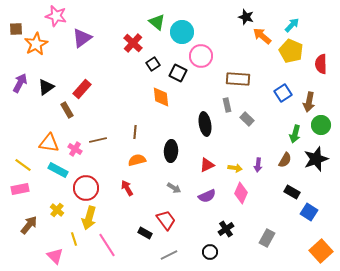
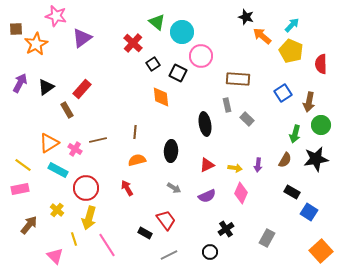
orange triangle at (49, 143): rotated 40 degrees counterclockwise
black star at (316, 159): rotated 10 degrees clockwise
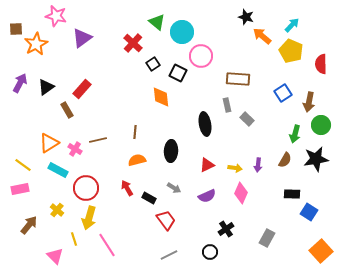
black rectangle at (292, 192): moved 2 px down; rotated 28 degrees counterclockwise
black rectangle at (145, 233): moved 4 px right, 35 px up
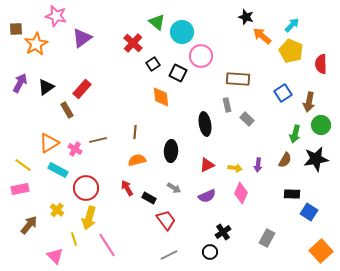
black cross at (226, 229): moved 3 px left, 3 px down
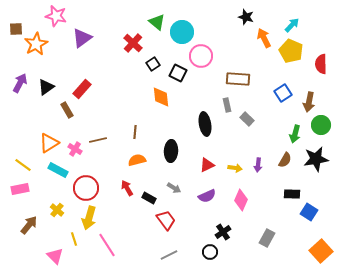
orange arrow at (262, 36): moved 2 px right, 2 px down; rotated 24 degrees clockwise
pink diamond at (241, 193): moved 7 px down
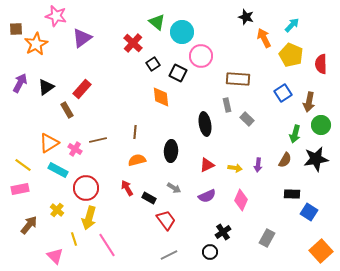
yellow pentagon at (291, 51): moved 4 px down
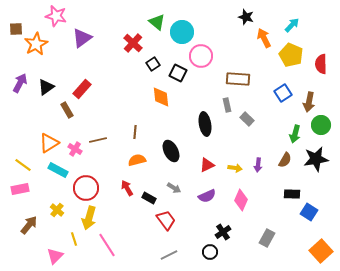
black ellipse at (171, 151): rotated 30 degrees counterclockwise
pink triangle at (55, 256): rotated 30 degrees clockwise
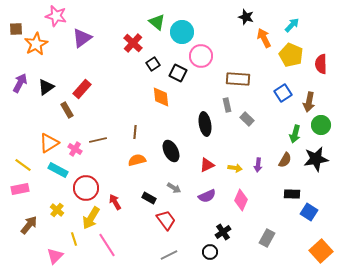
red arrow at (127, 188): moved 12 px left, 14 px down
yellow arrow at (89, 218): moved 2 px right; rotated 15 degrees clockwise
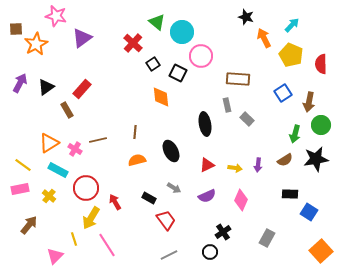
brown semicircle at (285, 160): rotated 28 degrees clockwise
black rectangle at (292, 194): moved 2 px left
yellow cross at (57, 210): moved 8 px left, 14 px up
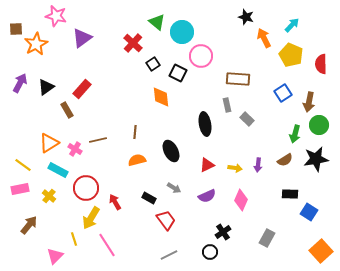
green circle at (321, 125): moved 2 px left
